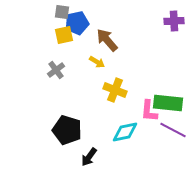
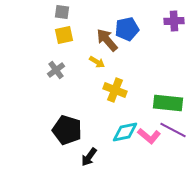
blue pentagon: moved 50 px right, 6 px down
pink L-shape: moved 25 px down; rotated 55 degrees counterclockwise
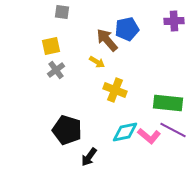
yellow square: moved 13 px left, 11 px down
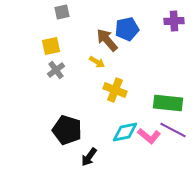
gray square: rotated 21 degrees counterclockwise
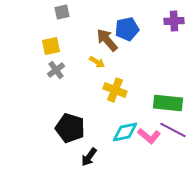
black pentagon: moved 3 px right, 2 px up
